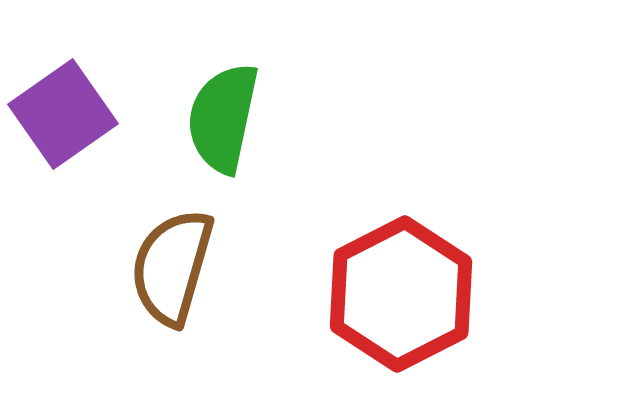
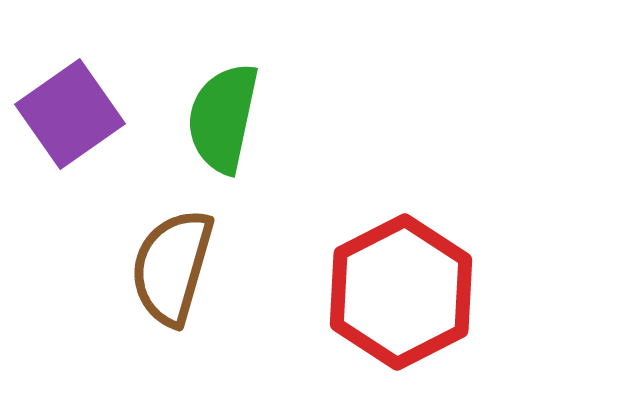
purple square: moved 7 px right
red hexagon: moved 2 px up
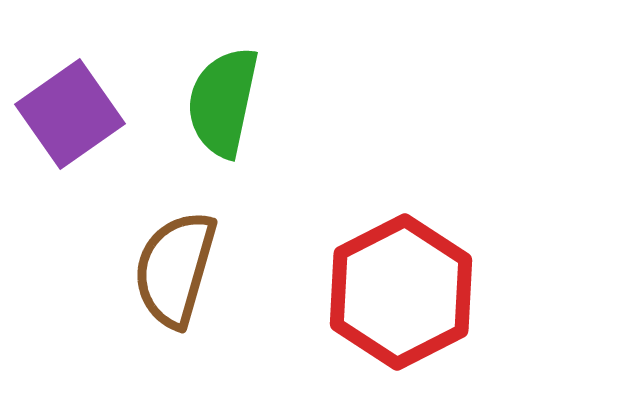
green semicircle: moved 16 px up
brown semicircle: moved 3 px right, 2 px down
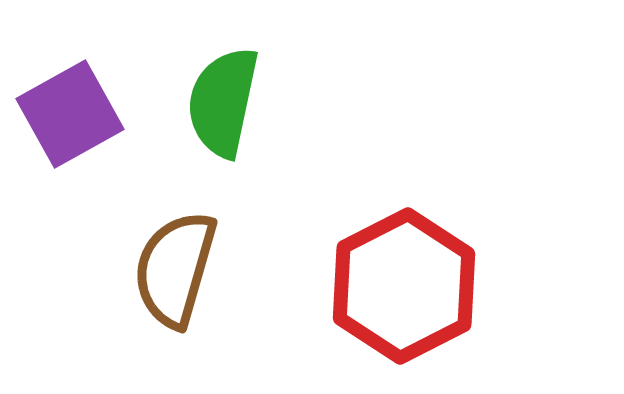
purple square: rotated 6 degrees clockwise
red hexagon: moved 3 px right, 6 px up
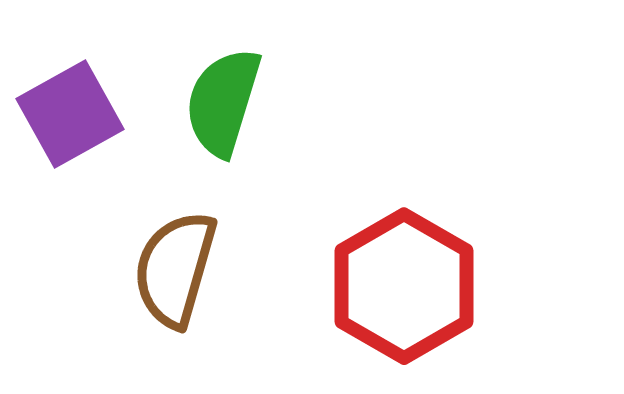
green semicircle: rotated 5 degrees clockwise
red hexagon: rotated 3 degrees counterclockwise
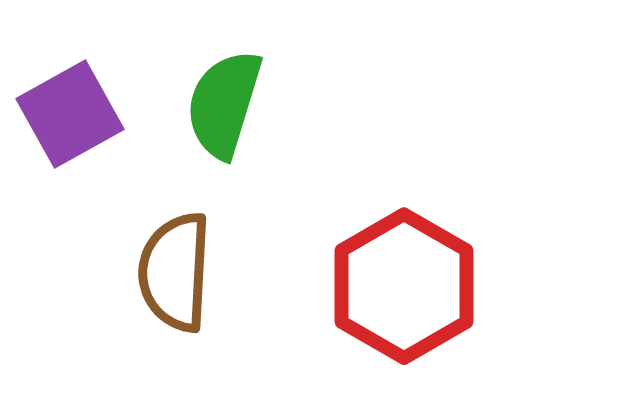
green semicircle: moved 1 px right, 2 px down
brown semicircle: moved 3 px down; rotated 13 degrees counterclockwise
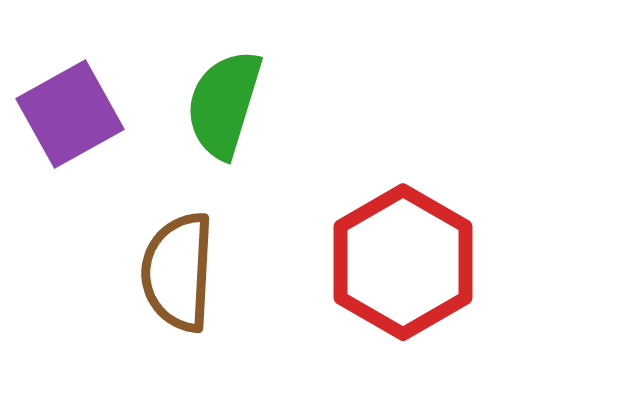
brown semicircle: moved 3 px right
red hexagon: moved 1 px left, 24 px up
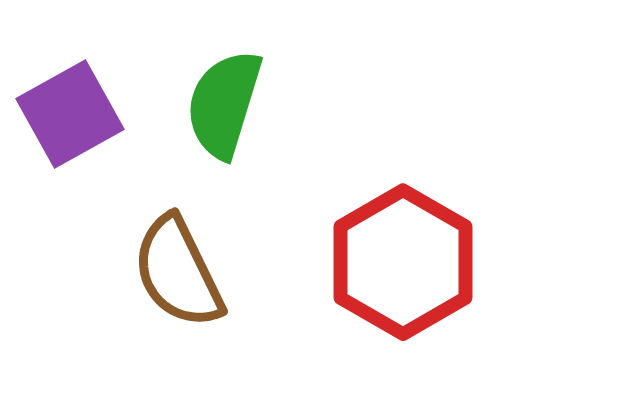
brown semicircle: rotated 29 degrees counterclockwise
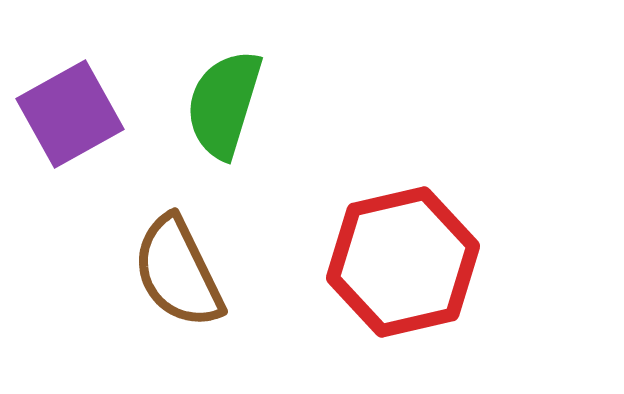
red hexagon: rotated 17 degrees clockwise
